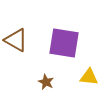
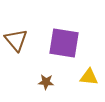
brown triangle: rotated 20 degrees clockwise
brown star: rotated 21 degrees counterclockwise
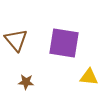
brown star: moved 20 px left
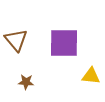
purple square: rotated 8 degrees counterclockwise
yellow triangle: moved 2 px right, 1 px up
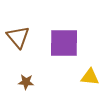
brown triangle: moved 2 px right, 3 px up
yellow triangle: moved 1 px left, 1 px down
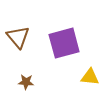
purple square: rotated 16 degrees counterclockwise
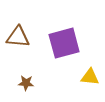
brown triangle: rotated 45 degrees counterclockwise
brown star: moved 1 px down
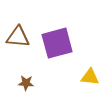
purple square: moved 7 px left
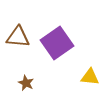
purple square: rotated 20 degrees counterclockwise
brown star: rotated 21 degrees clockwise
